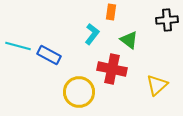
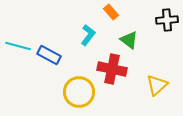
orange rectangle: rotated 49 degrees counterclockwise
cyan L-shape: moved 4 px left, 1 px down
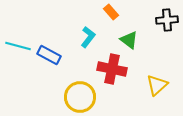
cyan L-shape: moved 2 px down
yellow circle: moved 1 px right, 5 px down
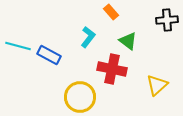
green triangle: moved 1 px left, 1 px down
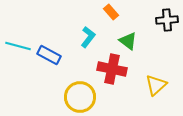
yellow triangle: moved 1 px left
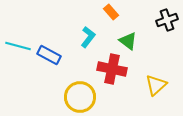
black cross: rotated 15 degrees counterclockwise
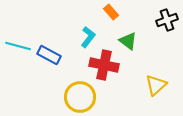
red cross: moved 8 px left, 4 px up
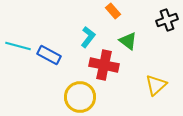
orange rectangle: moved 2 px right, 1 px up
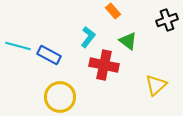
yellow circle: moved 20 px left
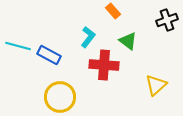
red cross: rotated 8 degrees counterclockwise
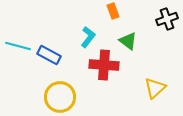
orange rectangle: rotated 21 degrees clockwise
black cross: moved 1 px up
yellow triangle: moved 1 px left, 3 px down
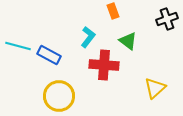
yellow circle: moved 1 px left, 1 px up
